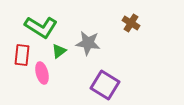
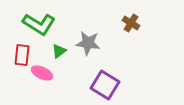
green L-shape: moved 2 px left, 3 px up
pink ellipse: rotated 50 degrees counterclockwise
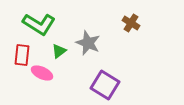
gray star: rotated 15 degrees clockwise
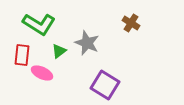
gray star: moved 1 px left
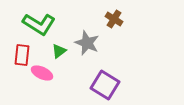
brown cross: moved 17 px left, 4 px up
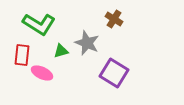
green triangle: moved 2 px right; rotated 21 degrees clockwise
purple square: moved 9 px right, 12 px up
